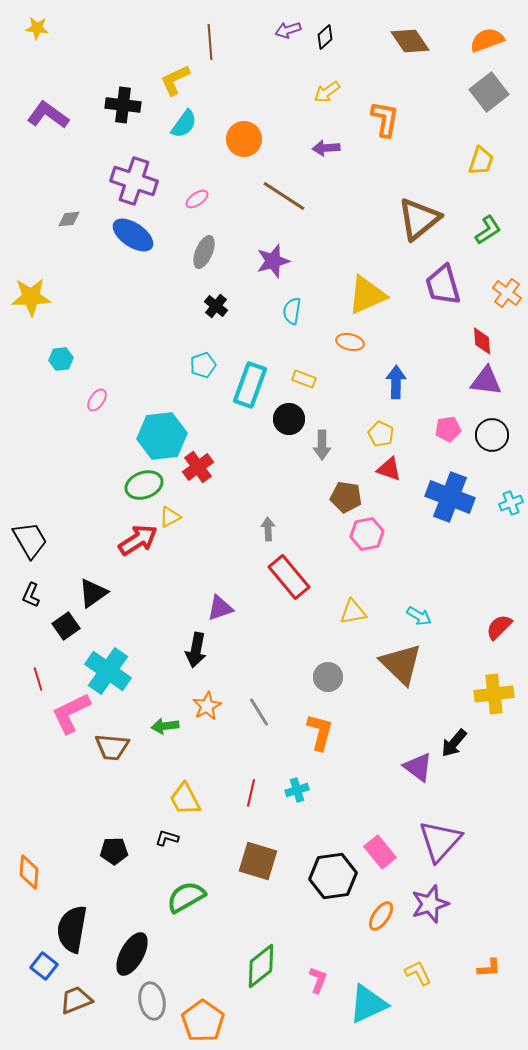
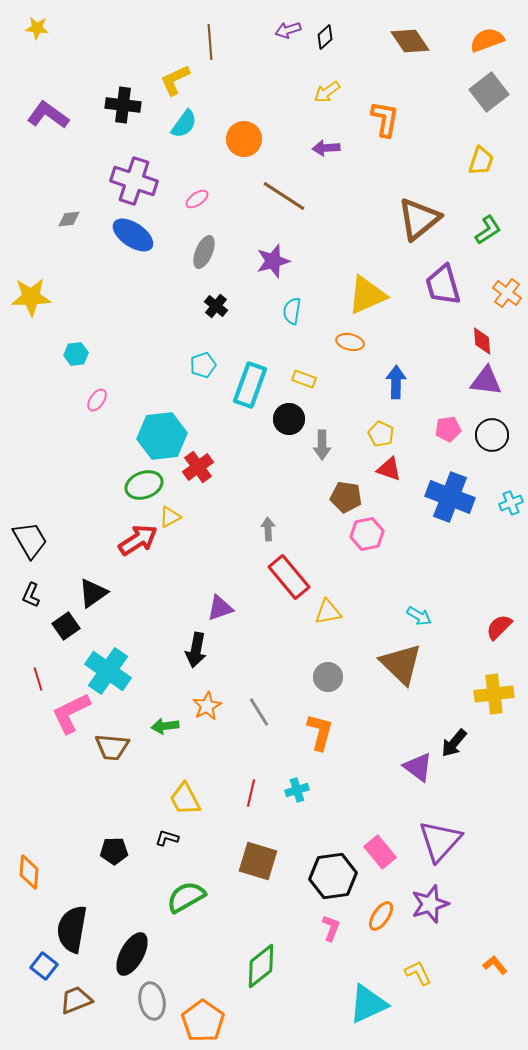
cyan hexagon at (61, 359): moved 15 px right, 5 px up
yellow triangle at (353, 612): moved 25 px left
orange L-shape at (489, 968): moved 6 px right, 3 px up; rotated 125 degrees counterclockwise
pink L-shape at (318, 980): moved 13 px right, 52 px up
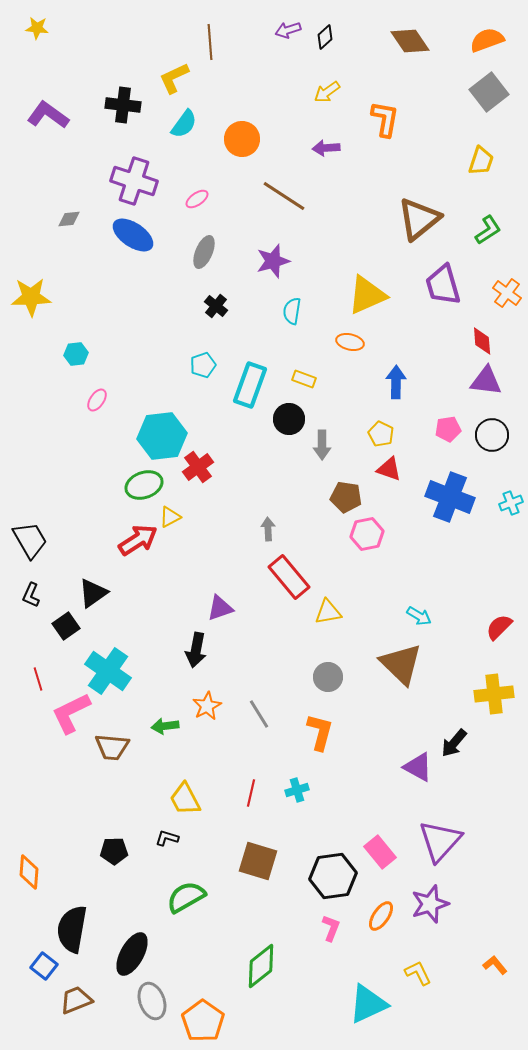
yellow L-shape at (175, 80): moved 1 px left, 2 px up
orange circle at (244, 139): moved 2 px left
gray line at (259, 712): moved 2 px down
purple triangle at (418, 767): rotated 8 degrees counterclockwise
gray ellipse at (152, 1001): rotated 9 degrees counterclockwise
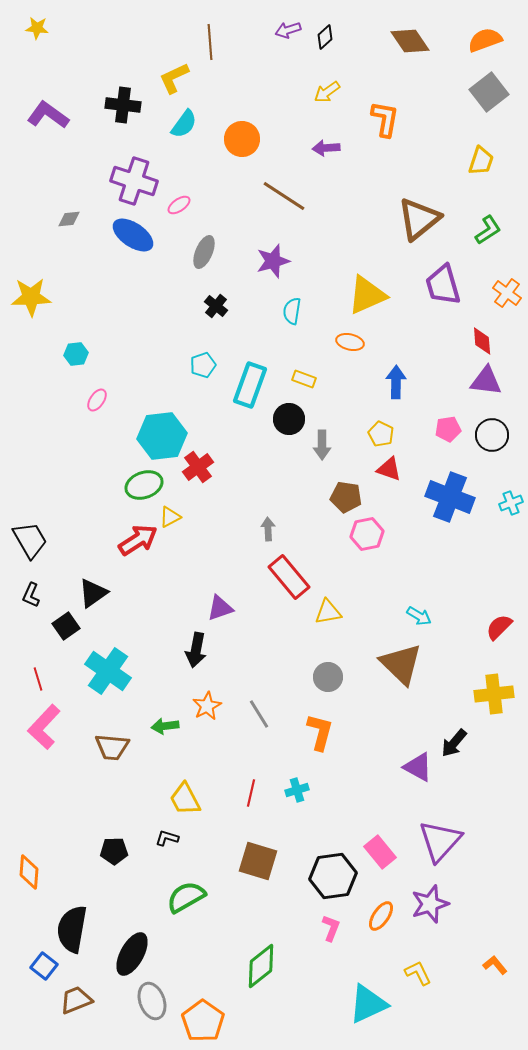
orange semicircle at (487, 40): moved 2 px left
pink ellipse at (197, 199): moved 18 px left, 6 px down
pink L-shape at (71, 713): moved 27 px left, 14 px down; rotated 21 degrees counterclockwise
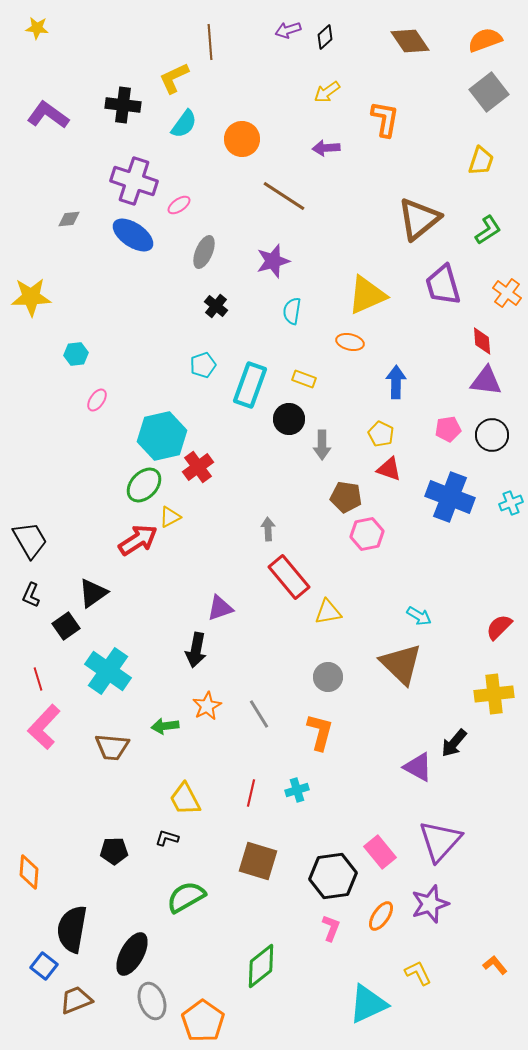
cyan hexagon at (162, 436): rotated 6 degrees counterclockwise
green ellipse at (144, 485): rotated 27 degrees counterclockwise
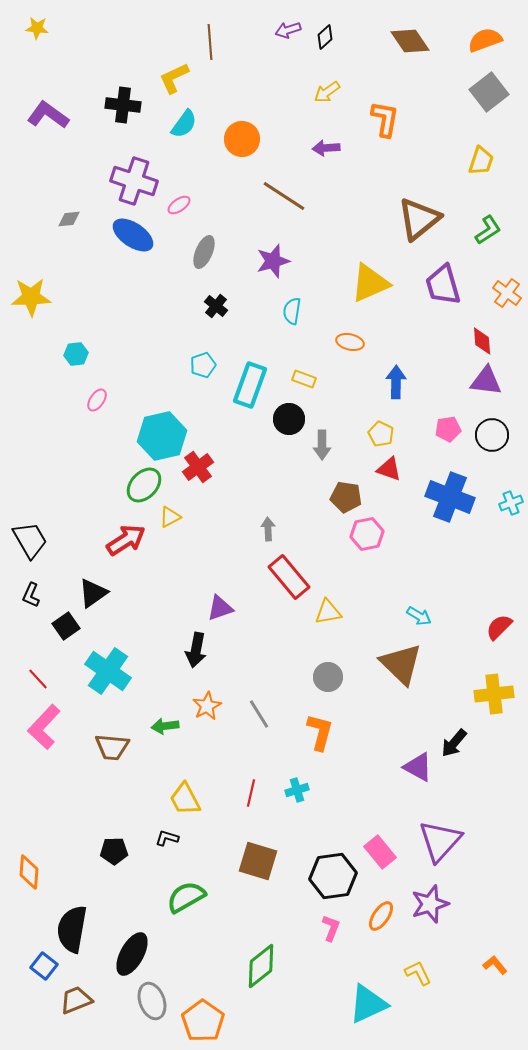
yellow triangle at (367, 295): moved 3 px right, 12 px up
red arrow at (138, 540): moved 12 px left
red line at (38, 679): rotated 25 degrees counterclockwise
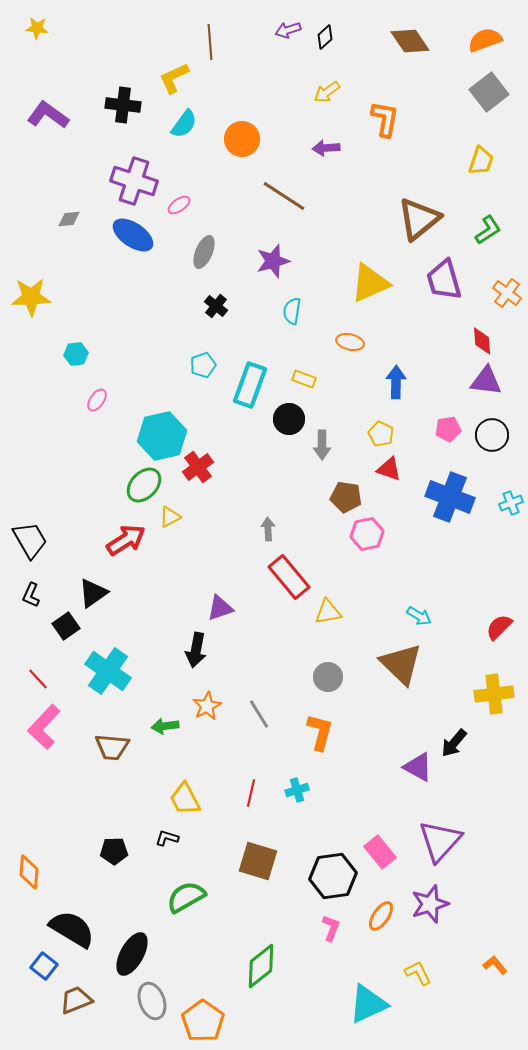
purple trapezoid at (443, 285): moved 1 px right, 5 px up
black semicircle at (72, 929): rotated 111 degrees clockwise
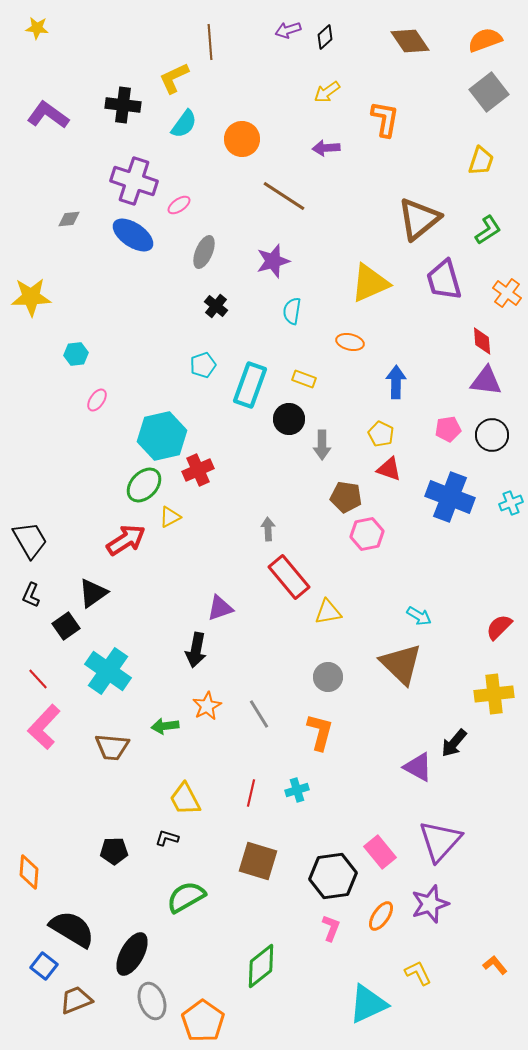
red cross at (198, 467): moved 3 px down; rotated 12 degrees clockwise
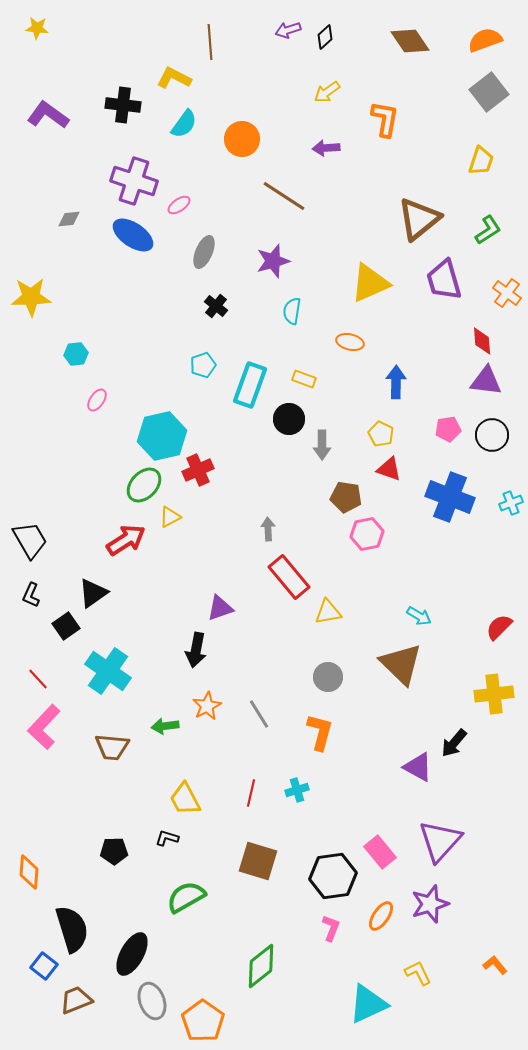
yellow L-shape at (174, 78): rotated 52 degrees clockwise
black semicircle at (72, 929): rotated 42 degrees clockwise
